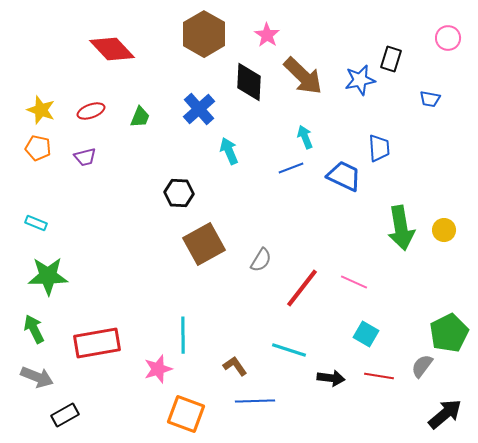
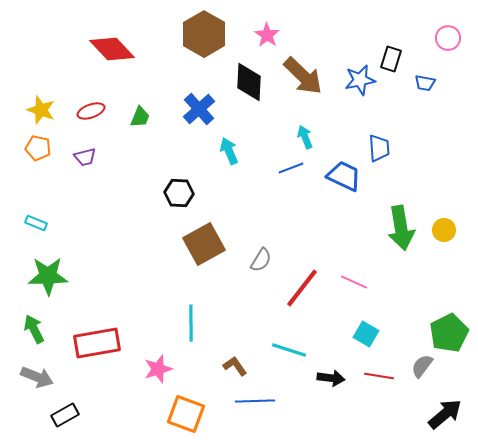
blue trapezoid at (430, 99): moved 5 px left, 16 px up
cyan line at (183, 335): moved 8 px right, 12 px up
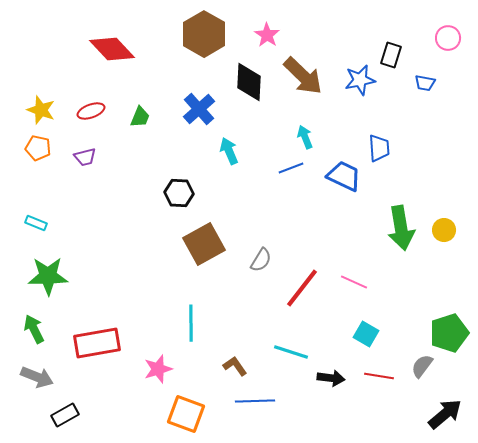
black rectangle at (391, 59): moved 4 px up
green pentagon at (449, 333): rotated 9 degrees clockwise
cyan line at (289, 350): moved 2 px right, 2 px down
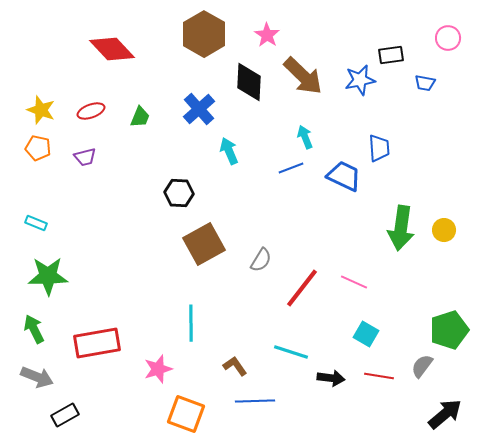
black rectangle at (391, 55): rotated 65 degrees clockwise
green arrow at (401, 228): rotated 18 degrees clockwise
green pentagon at (449, 333): moved 3 px up
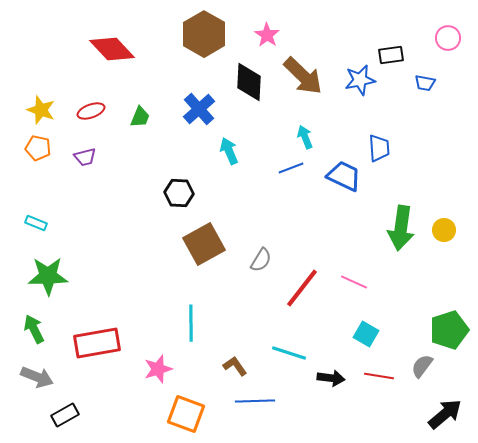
cyan line at (291, 352): moved 2 px left, 1 px down
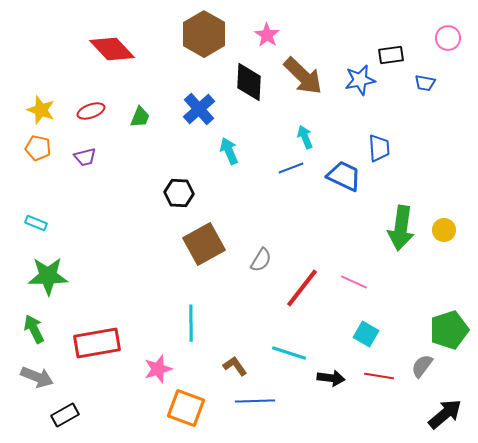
orange square at (186, 414): moved 6 px up
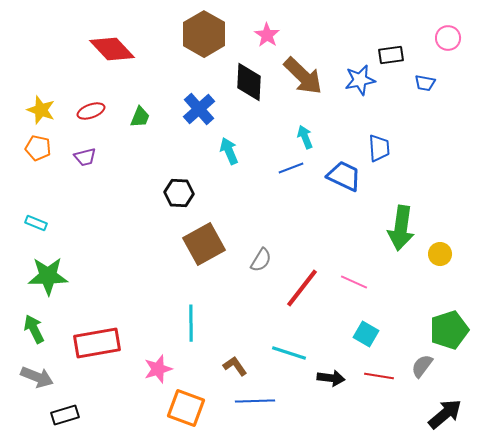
yellow circle at (444, 230): moved 4 px left, 24 px down
black rectangle at (65, 415): rotated 12 degrees clockwise
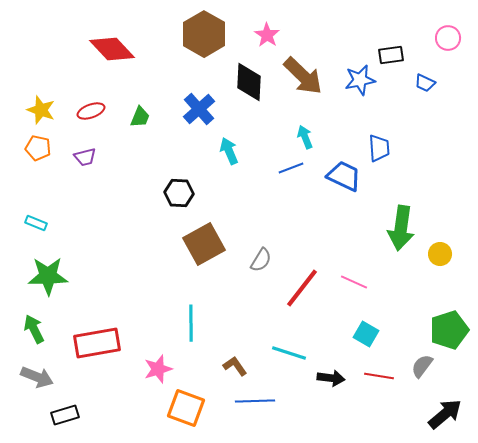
blue trapezoid at (425, 83): rotated 15 degrees clockwise
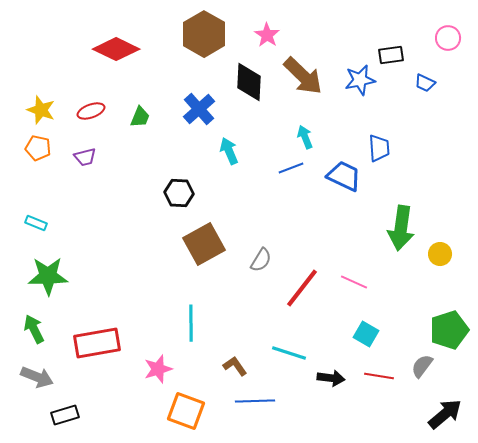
red diamond at (112, 49): moved 4 px right; rotated 21 degrees counterclockwise
orange square at (186, 408): moved 3 px down
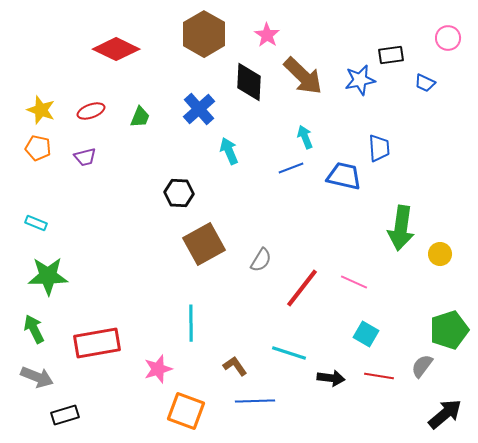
blue trapezoid at (344, 176): rotated 12 degrees counterclockwise
